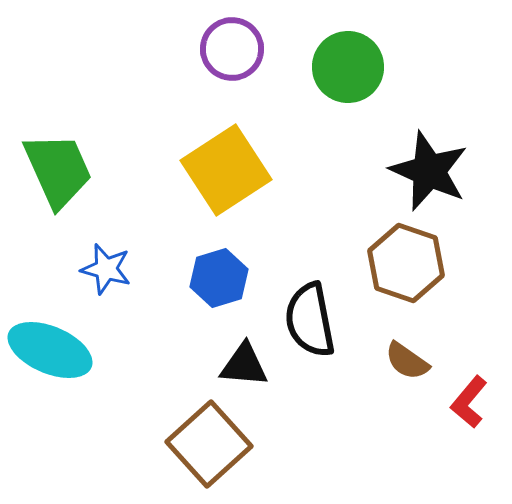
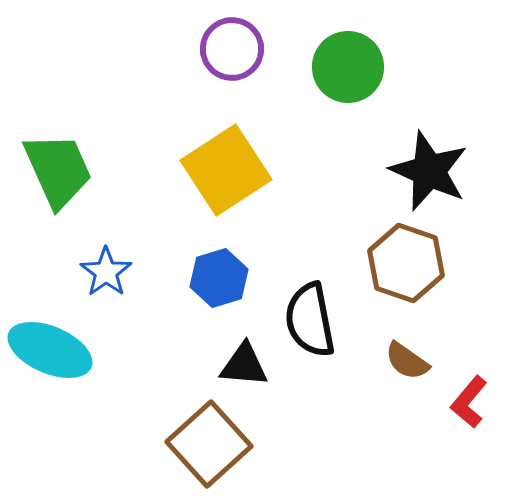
blue star: moved 3 px down; rotated 21 degrees clockwise
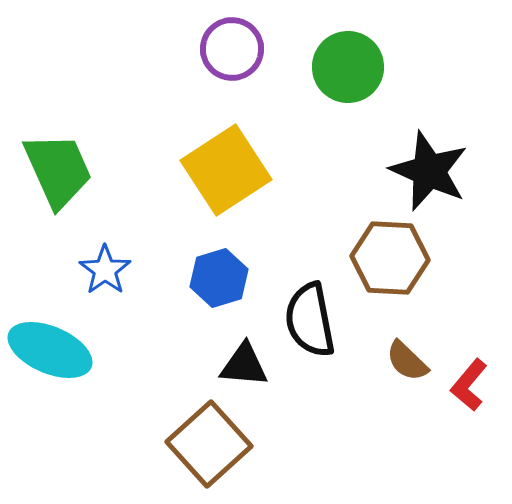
brown hexagon: moved 16 px left, 5 px up; rotated 16 degrees counterclockwise
blue star: moved 1 px left, 2 px up
brown semicircle: rotated 9 degrees clockwise
red L-shape: moved 17 px up
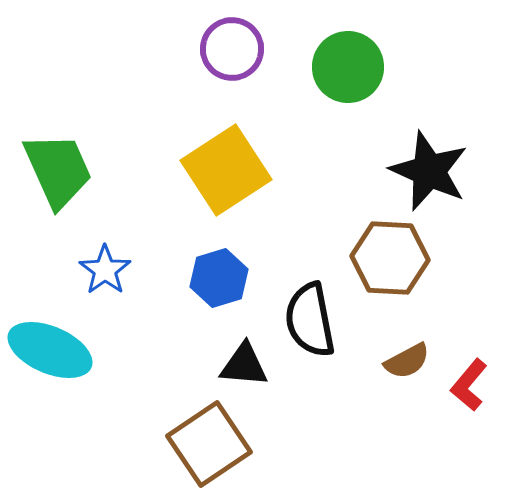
brown semicircle: rotated 72 degrees counterclockwise
brown square: rotated 8 degrees clockwise
